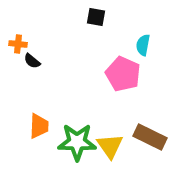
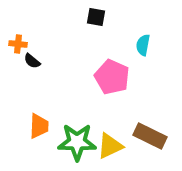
pink pentagon: moved 11 px left, 3 px down
brown rectangle: moved 1 px up
yellow triangle: rotated 40 degrees clockwise
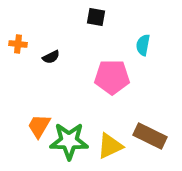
black semicircle: moved 19 px right, 4 px up; rotated 66 degrees counterclockwise
pink pentagon: rotated 24 degrees counterclockwise
orange trapezoid: rotated 152 degrees counterclockwise
green star: moved 8 px left, 1 px up
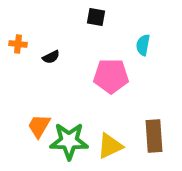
pink pentagon: moved 1 px left, 1 px up
brown rectangle: moved 4 px right; rotated 60 degrees clockwise
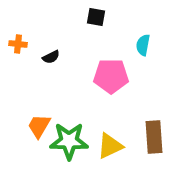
brown rectangle: moved 1 px down
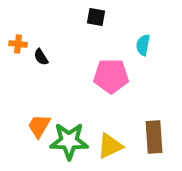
black semicircle: moved 10 px left; rotated 84 degrees clockwise
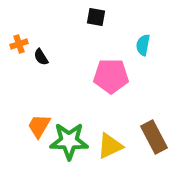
orange cross: moved 1 px right; rotated 24 degrees counterclockwise
brown rectangle: rotated 24 degrees counterclockwise
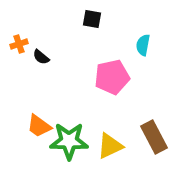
black square: moved 4 px left, 2 px down
black semicircle: rotated 18 degrees counterclockwise
pink pentagon: moved 1 px right, 1 px down; rotated 12 degrees counterclockwise
orange trapezoid: rotated 84 degrees counterclockwise
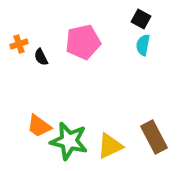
black square: moved 49 px right; rotated 18 degrees clockwise
black semicircle: rotated 24 degrees clockwise
pink pentagon: moved 29 px left, 35 px up
green star: rotated 12 degrees clockwise
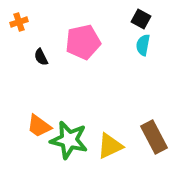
orange cross: moved 22 px up
green star: moved 1 px up
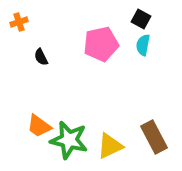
pink pentagon: moved 18 px right, 2 px down
